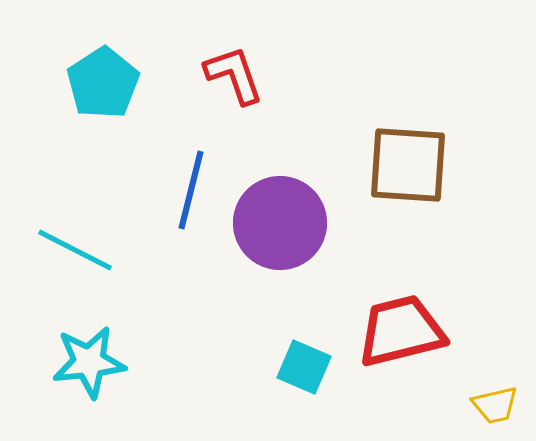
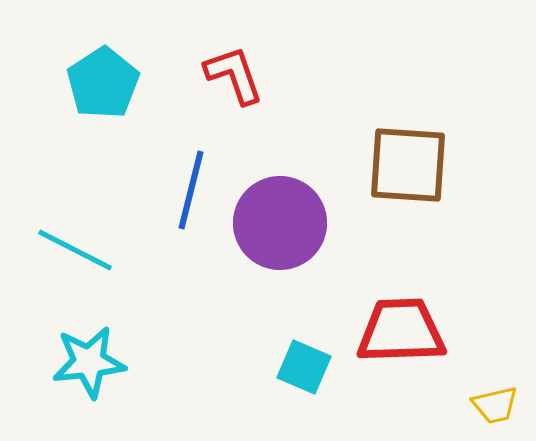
red trapezoid: rotated 12 degrees clockwise
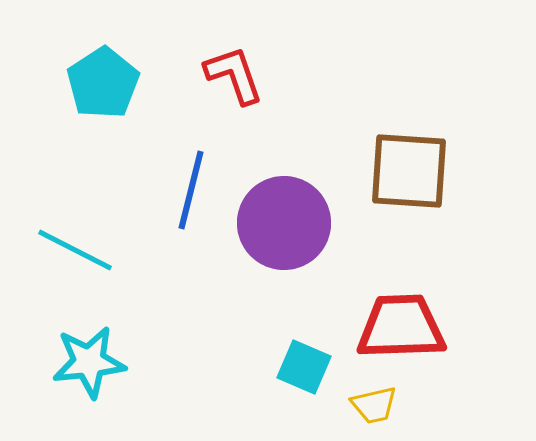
brown square: moved 1 px right, 6 px down
purple circle: moved 4 px right
red trapezoid: moved 4 px up
yellow trapezoid: moved 121 px left
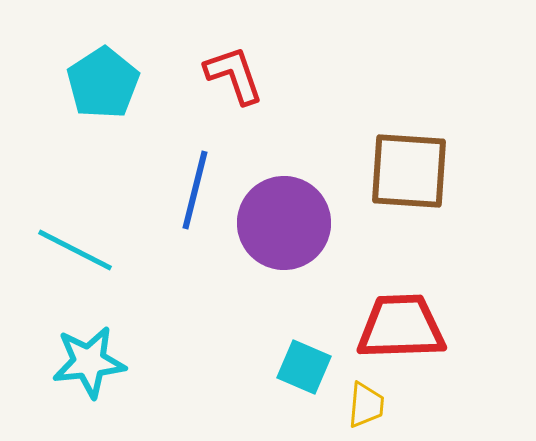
blue line: moved 4 px right
yellow trapezoid: moved 8 px left; rotated 72 degrees counterclockwise
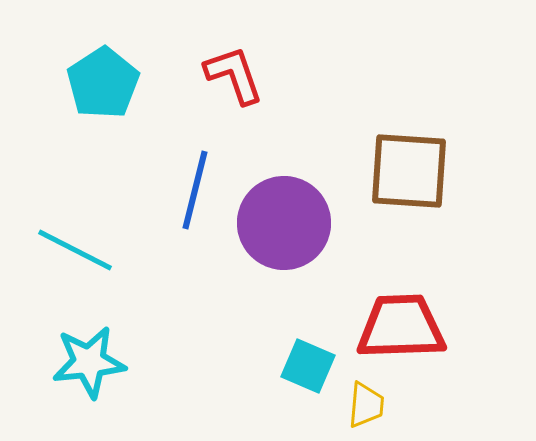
cyan square: moved 4 px right, 1 px up
